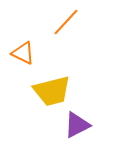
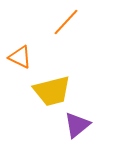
orange triangle: moved 3 px left, 4 px down
purple triangle: rotated 12 degrees counterclockwise
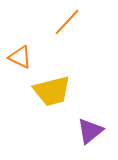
orange line: moved 1 px right
purple triangle: moved 13 px right, 6 px down
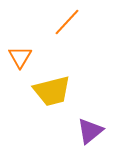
orange triangle: rotated 35 degrees clockwise
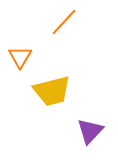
orange line: moved 3 px left
purple triangle: rotated 8 degrees counterclockwise
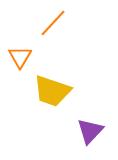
orange line: moved 11 px left, 1 px down
yellow trapezoid: rotated 33 degrees clockwise
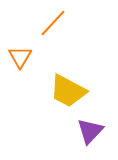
yellow trapezoid: moved 16 px right; rotated 9 degrees clockwise
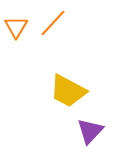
orange triangle: moved 4 px left, 30 px up
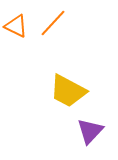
orange triangle: moved 1 px up; rotated 35 degrees counterclockwise
